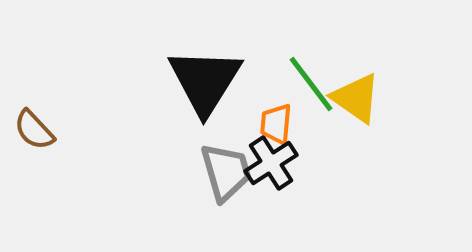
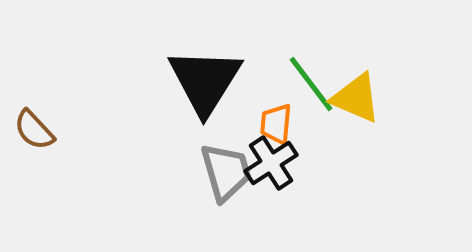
yellow triangle: rotated 12 degrees counterclockwise
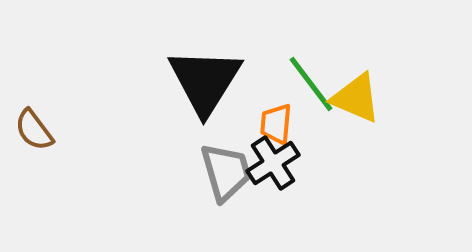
brown semicircle: rotated 6 degrees clockwise
black cross: moved 2 px right
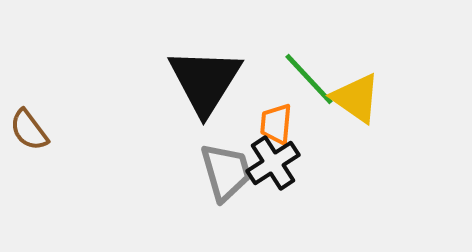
green line: moved 2 px left, 5 px up; rotated 6 degrees counterclockwise
yellow triangle: rotated 12 degrees clockwise
brown semicircle: moved 5 px left
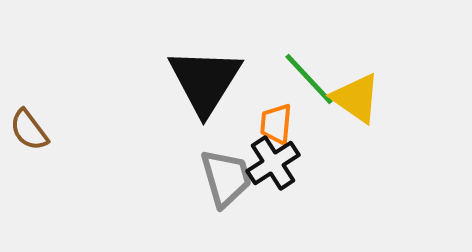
gray trapezoid: moved 6 px down
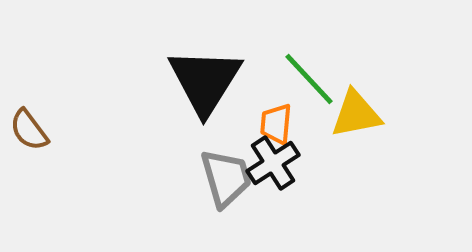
yellow triangle: moved 16 px down; rotated 46 degrees counterclockwise
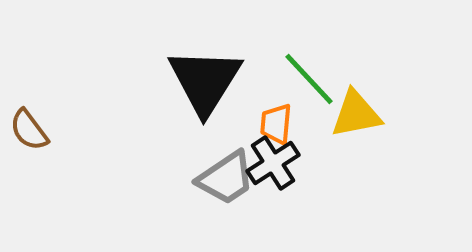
gray trapezoid: rotated 72 degrees clockwise
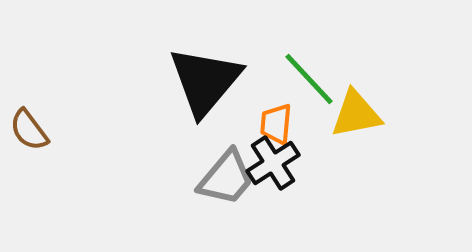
black triangle: rotated 8 degrees clockwise
gray trapezoid: rotated 16 degrees counterclockwise
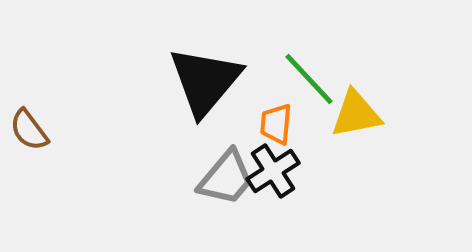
black cross: moved 8 px down
